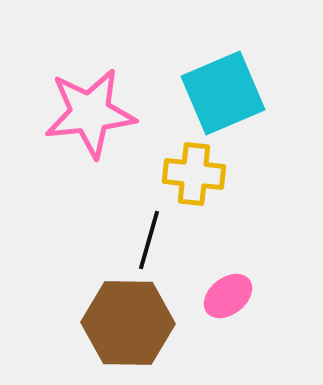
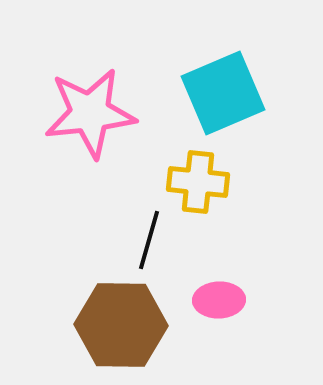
yellow cross: moved 4 px right, 8 px down
pink ellipse: moved 9 px left, 4 px down; rotated 36 degrees clockwise
brown hexagon: moved 7 px left, 2 px down
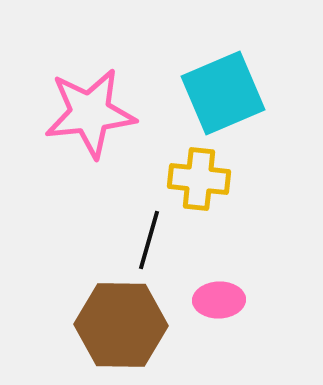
yellow cross: moved 1 px right, 3 px up
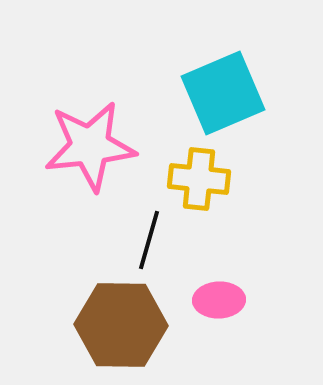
pink star: moved 33 px down
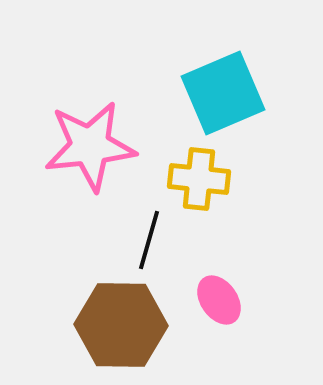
pink ellipse: rotated 57 degrees clockwise
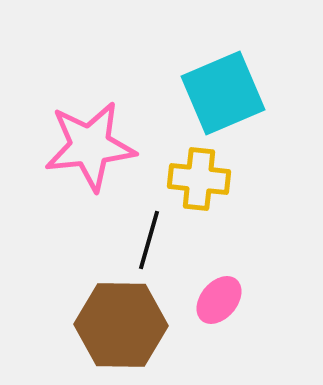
pink ellipse: rotated 75 degrees clockwise
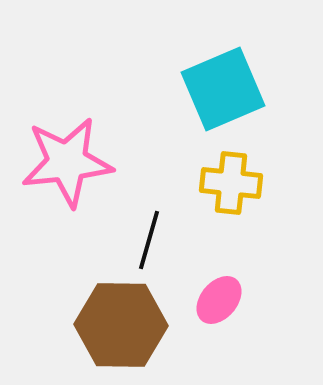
cyan square: moved 4 px up
pink star: moved 23 px left, 16 px down
yellow cross: moved 32 px right, 4 px down
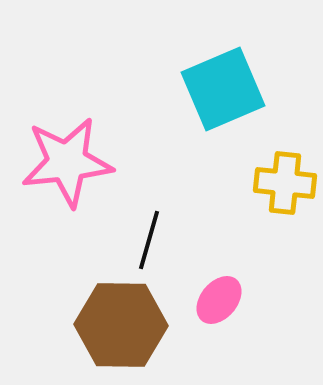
yellow cross: moved 54 px right
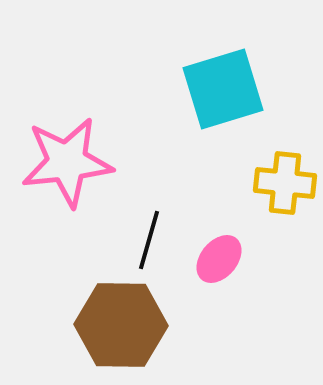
cyan square: rotated 6 degrees clockwise
pink ellipse: moved 41 px up
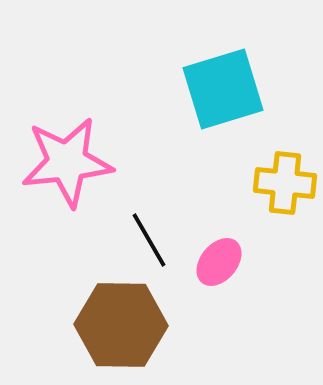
black line: rotated 46 degrees counterclockwise
pink ellipse: moved 3 px down
